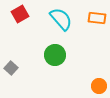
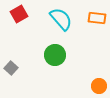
red square: moved 1 px left
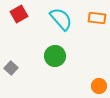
green circle: moved 1 px down
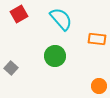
orange rectangle: moved 21 px down
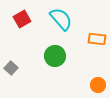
red square: moved 3 px right, 5 px down
orange circle: moved 1 px left, 1 px up
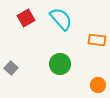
red square: moved 4 px right, 1 px up
orange rectangle: moved 1 px down
green circle: moved 5 px right, 8 px down
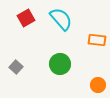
gray square: moved 5 px right, 1 px up
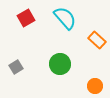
cyan semicircle: moved 4 px right, 1 px up
orange rectangle: rotated 36 degrees clockwise
gray square: rotated 16 degrees clockwise
orange circle: moved 3 px left, 1 px down
